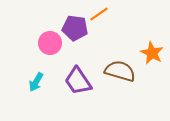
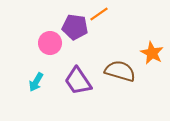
purple pentagon: moved 1 px up
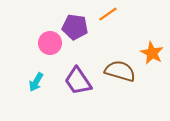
orange line: moved 9 px right
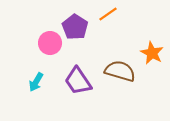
purple pentagon: rotated 25 degrees clockwise
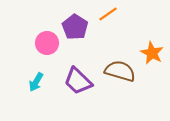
pink circle: moved 3 px left
purple trapezoid: rotated 12 degrees counterclockwise
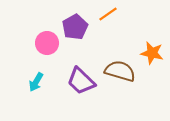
purple pentagon: rotated 10 degrees clockwise
orange star: rotated 15 degrees counterclockwise
purple trapezoid: moved 3 px right
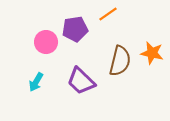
purple pentagon: moved 2 px down; rotated 20 degrees clockwise
pink circle: moved 1 px left, 1 px up
brown semicircle: moved 10 px up; rotated 88 degrees clockwise
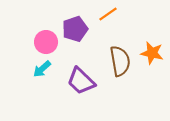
purple pentagon: rotated 10 degrees counterclockwise
brown semicircle: rotated 24 degrees counterclockwise
cyan arrow: moved 6 px right, 13 px up; rotated 18 degrees clockwise
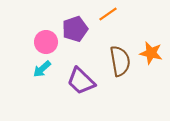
orange star: moved 1 px left
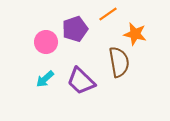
orange star: moved 16 px left, 19 px up
brown semicircle: moved 1 px left, 1 px down
cyan arrow: moved 3 px right, 10 px down
